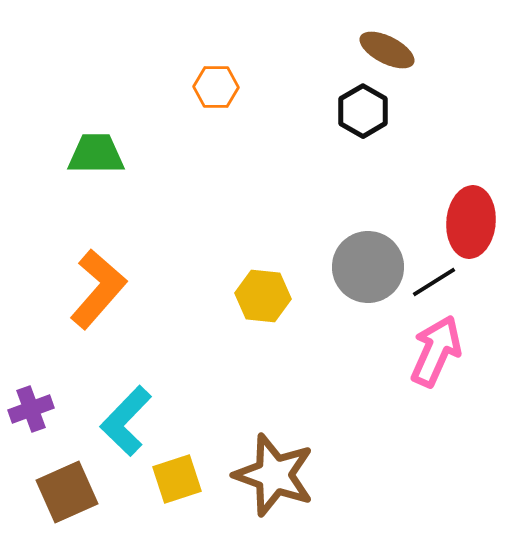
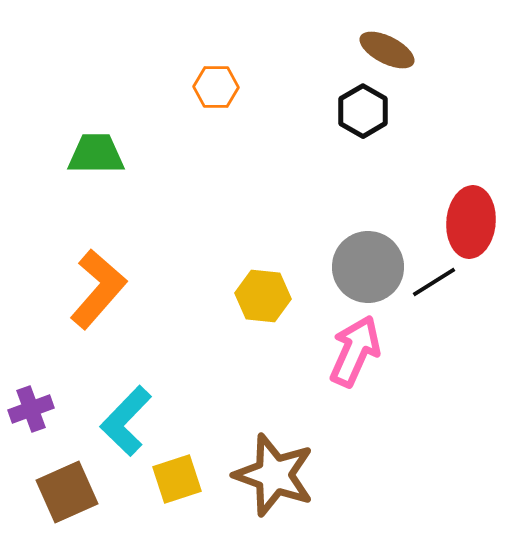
pink arrow: moved 81 px left
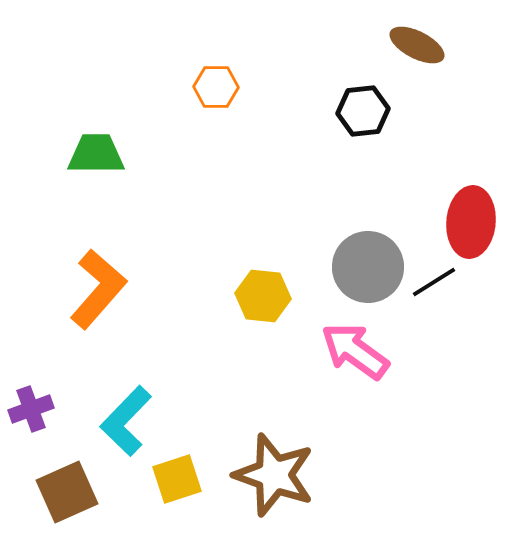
brown ellipse: moved 30 px right, 5 px up
black hexagon: rotated 24 degrees clockwise
pink arrow: rotated 78 degrees counterclockwise
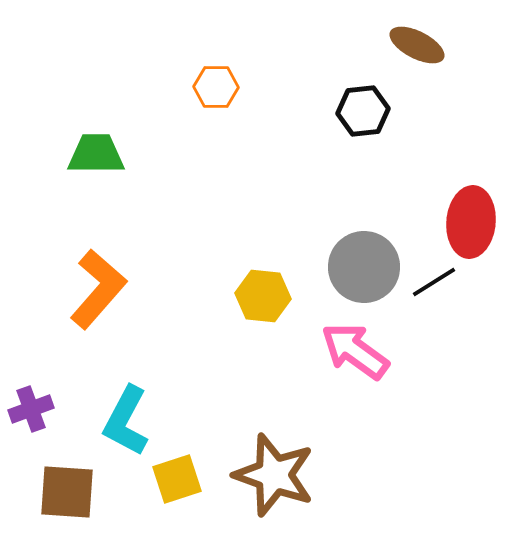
gray circle: moved 4 px left
cyan L-shape: rotated 16 degrees counterclockwise
brown square: rotated 28 degrees clockwise
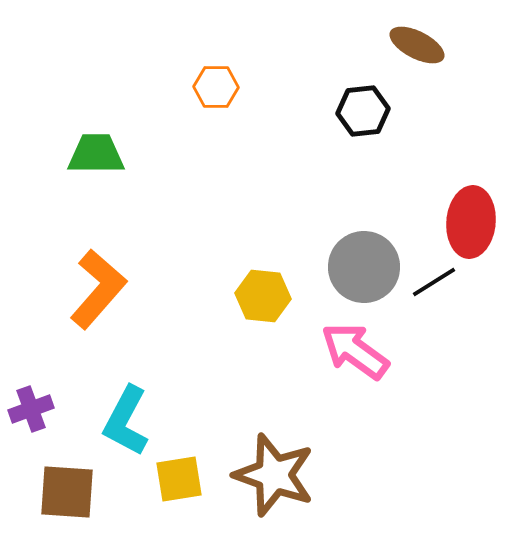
yellow square: moved 2 px right; rotated 9 degrees clockwise
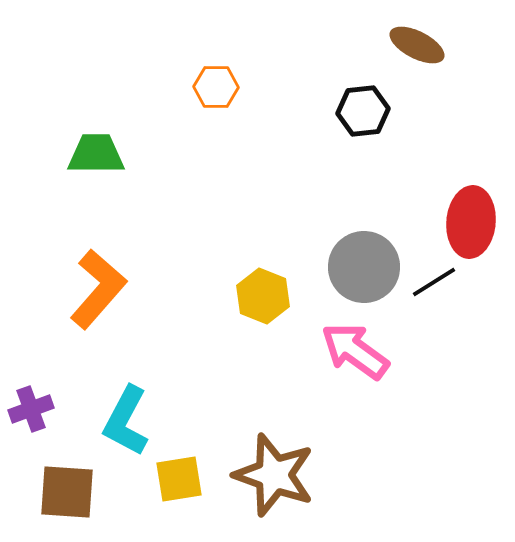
yellow hexagon: rotated 16 degrees clockwise
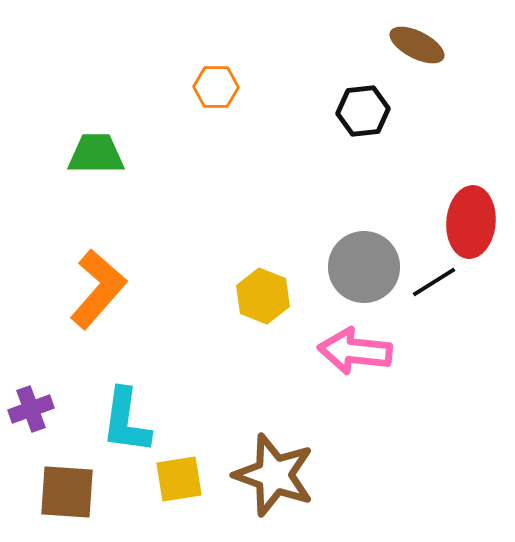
pink arrow: rotated 30 degrees counterclockwise
cyan L-shape: rotated 20 degrees counterclockwise
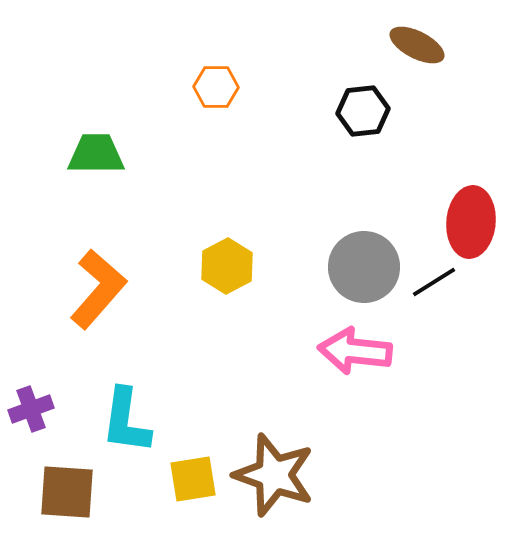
yellow hexagon: moved 36 px left, 30 px up; rotated 10 degrees clockwise
yellow square: moved 14 px right
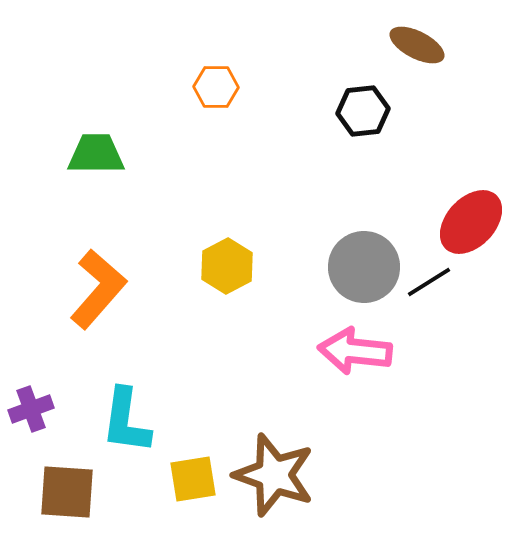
red ellipse: rotated 38 degrees clockwise
black line: moved 5 px left
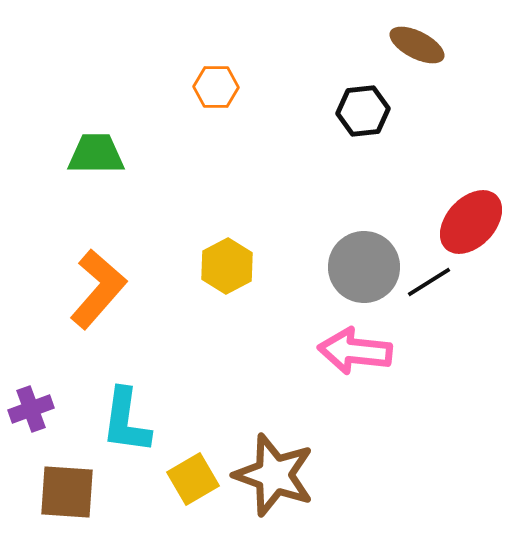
yellow square: rotated 21 degrees counterclockwise
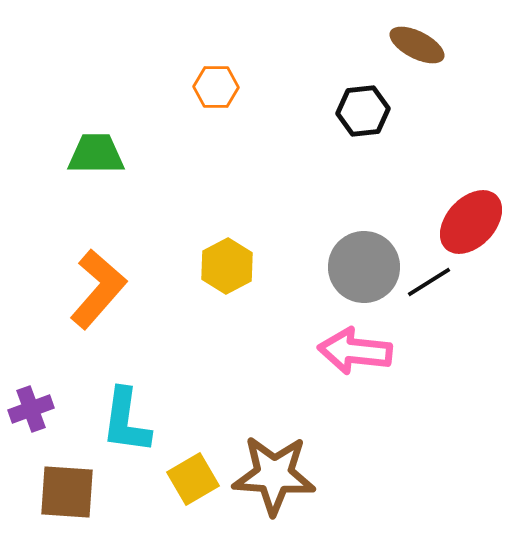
brown star: rotated 16 degrees counterclockwise
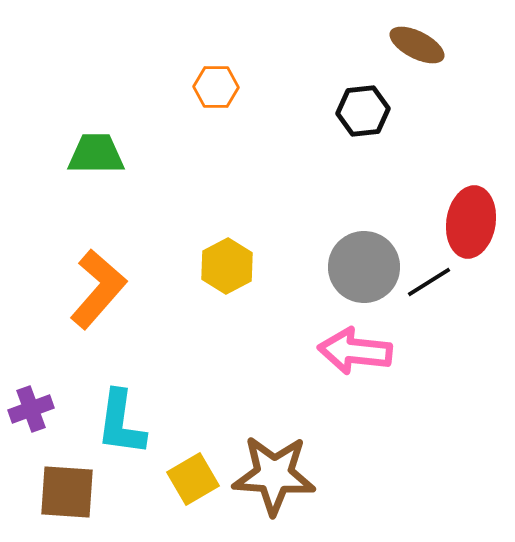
red ellipse: rotated 34 degrees counterclockwise
cyan L-shape: moved 5 px left, 2 px down
